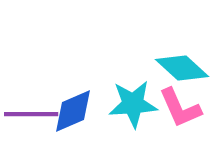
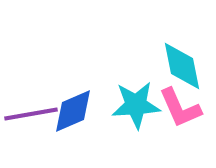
cyan diamond: moved 2 px up; rotated 36 degrees clockwise
cyan star: moved 3 px right, 1 px down
purple line: rotated 10 degrees counterclockwise
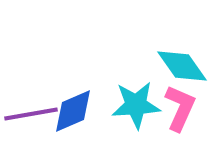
cyan diamond: rotated 24 degrees counterclockwise
pink L-shape: rotated 132 degrees counterclockwise
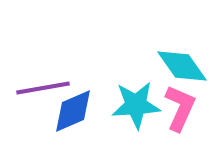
purple line: moved 12 px right, 26 px up
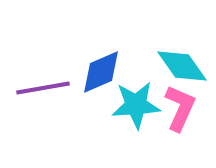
blue diamond: moved 28 px right, 39 px up
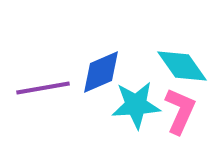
pink L-shape: moved 3 px down
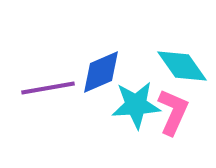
purple line: moved 5 px right
pink L-shape: moved 7 px left, 1 px down
